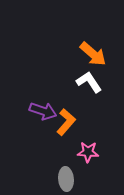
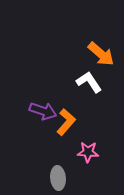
orange arrow: moved 8 px right
gray ellipse: moved 8 px left, 1 px up
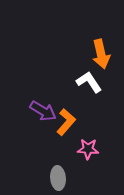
orange arrow: rotated 36 degrees clockwise
purple arrow: rotated 12 degrees clockwise
pink star: moved 3 px up
